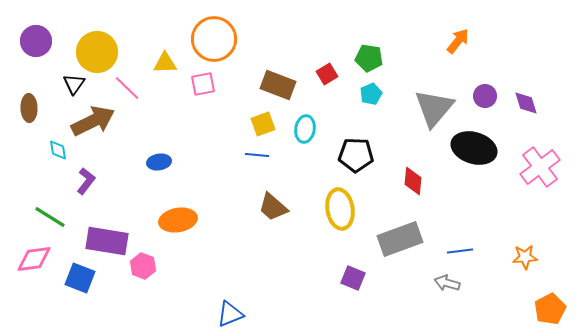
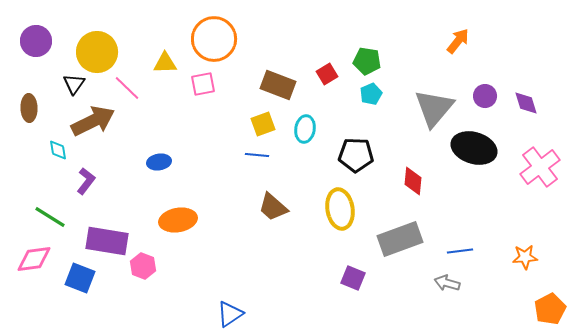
green pentagon at (369, 58): moved 2 px left, 3 px down
blue triangle at (230, 314): rotated 12 degrees counterclockwise
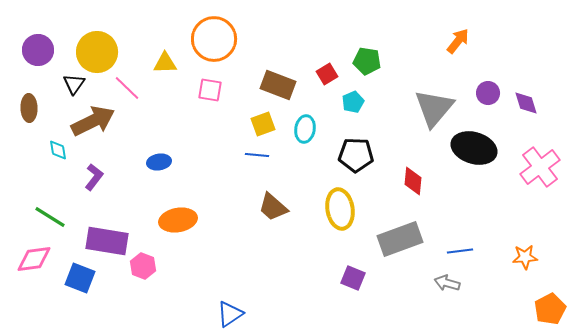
purple circle at (36, 41): moved 2 px right, 9 px down
pink square at (203, 84): moved 7 px right, 6 px down; rotated 20 degrees clockwise
cyan pentagon at (371, 94): moved 18 px left, 8 px down
purple circle at (485, 96): moved 3 px right, 3 px up
purple L-shape at (86, 181): moved 8 px right, 4 px up
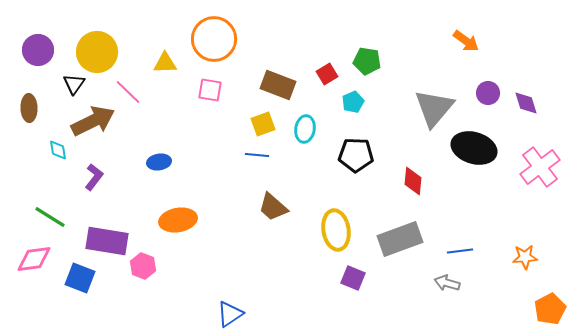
orange arrow at (458, 41): moved 8 px right; rotated 88 degrees clockwise
pink line at (127, 88): moved 1 px right, 4 px down
yellow ellipse at (340, 209): moved 4 px left, 21 px down
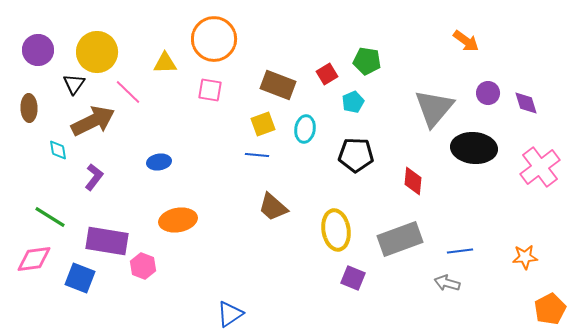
black ellipse at (474, 148): rotated 12 degrees counterclockwise
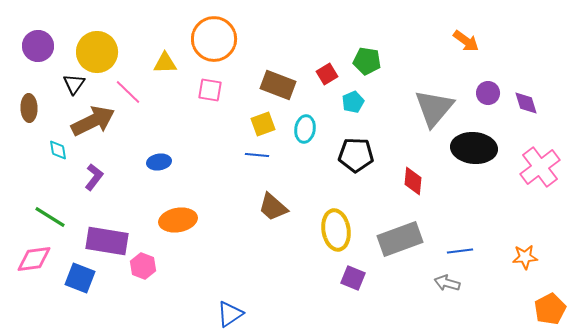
purple circle at (38, 50): moved 4 px up
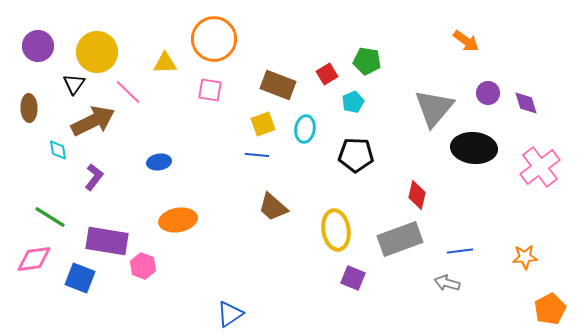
red diamond at (413, 181): moved 4 px right, 14 px down; rotated 8 degrees clockwise
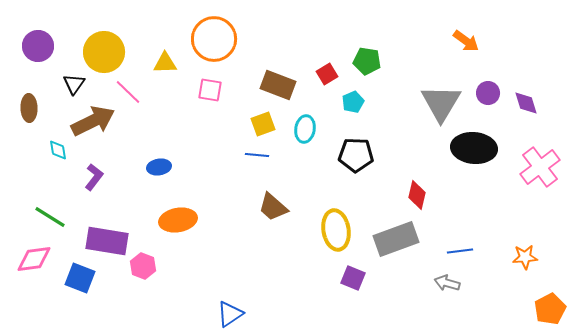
yellow circle at (97, 52): moved 7 px right
gray triangle at (434, 108): moved 7 px right, 5 px up; rotated 9 degrees counterclockwise
blue ellipse at (159, 162): moved 5 px down
gray rectangle at (400, 239): moved 4 px left
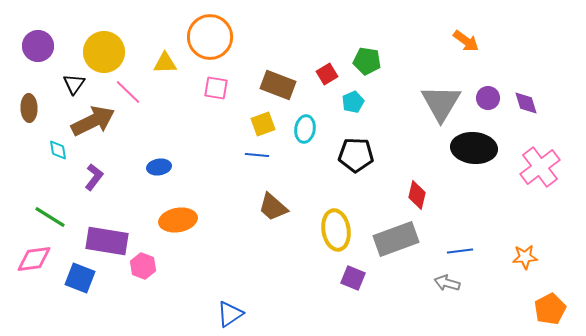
orange circle at (214, 39): moved 4 px left, 2 px up
pink square at (210, 90): moved 6 px right, 2 px up
purple circle at (488, 93): moved 5 px down
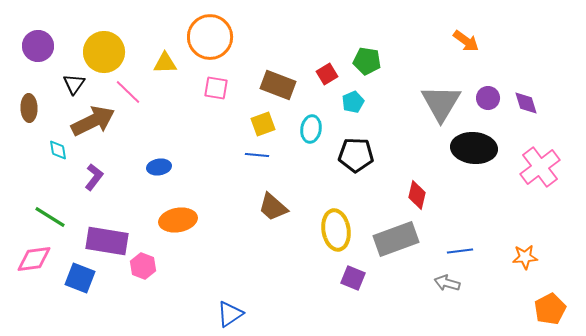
cyan ellipse at (305, 129): moved 6 px right
